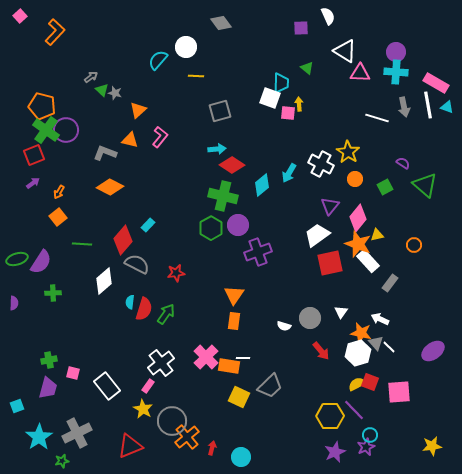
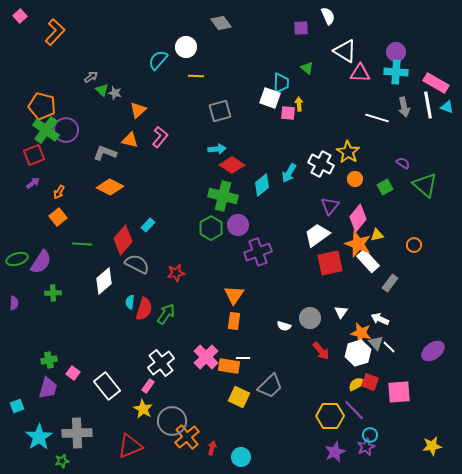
pink square at (73, 373): rotated 24 degrees clockwise
gray cross at (77, 433): rotated 24 degrees clockwise
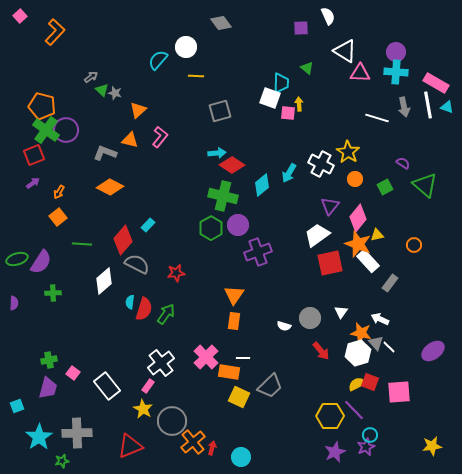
cyan arrow at (217, 149): moved 4 px down
orange rectangle at (229, 366): moved 6 px down
orange cross at (187, 437): moved 6 px right, 5 px down
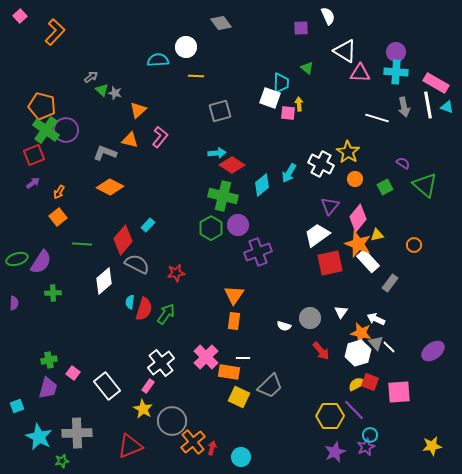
cyan semicircle at (158, 60): rotated 45 degrees clockwise
white arrow at (380, 319): moved 4 px left
cyan star at (39, 437): rotated 12 degrees counterclockwise
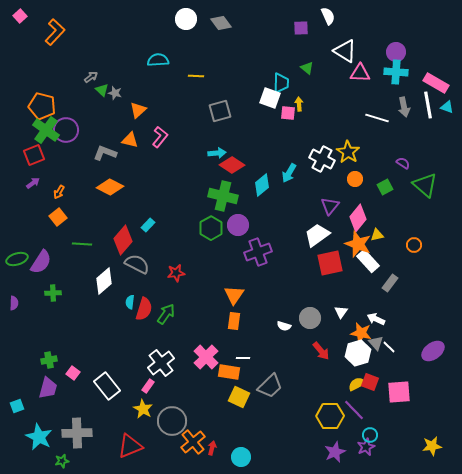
white circle at (186, 47): moved 28 px up
white cross at (321, 164): moved 1 px right, 5 px up
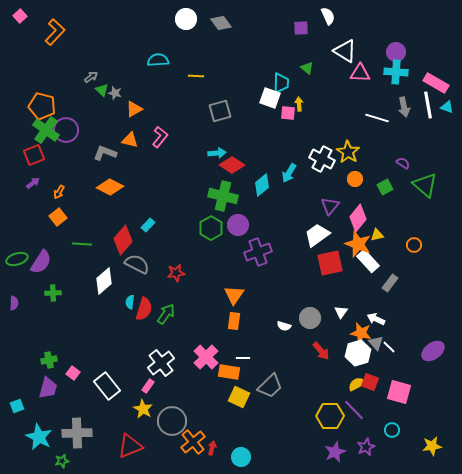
orange triangle at (138, 110): moved 4 px left, 1 px up; rotated 12 degrees clockwise
pink square at (399, 392): rotated 20 degrees clockwise
cyan circle at (370, 435): moved 22 px right, 5 px up
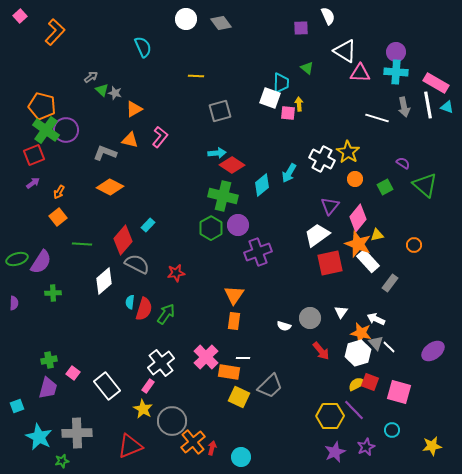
cyan semicircle at (158, 60): moved 15 px left, 13 px up; rotated 70 degrees clockwise
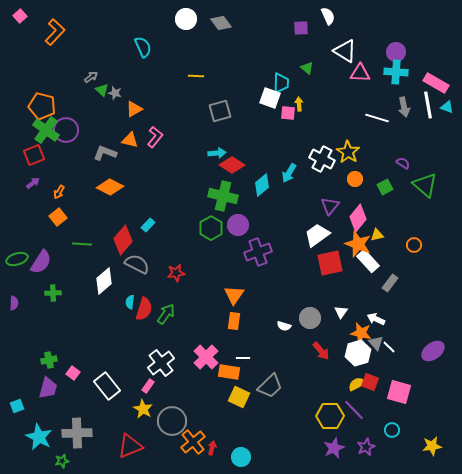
pink L-shape at (160, 137): moved 5 px left
purple star at (335, 452): moved 1 px left, 4 px up
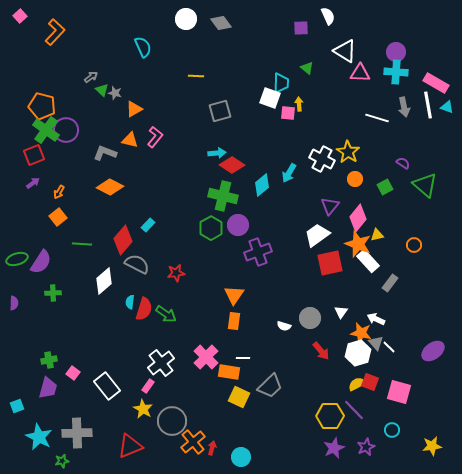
green arrow at (166, 314): rotated 90 degrees clockwise
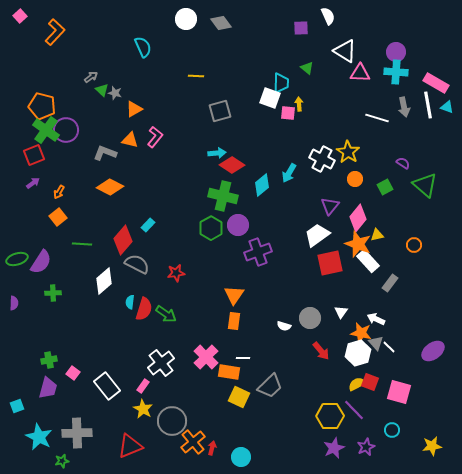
pink rectangle at (148, 386): moved 5 px left
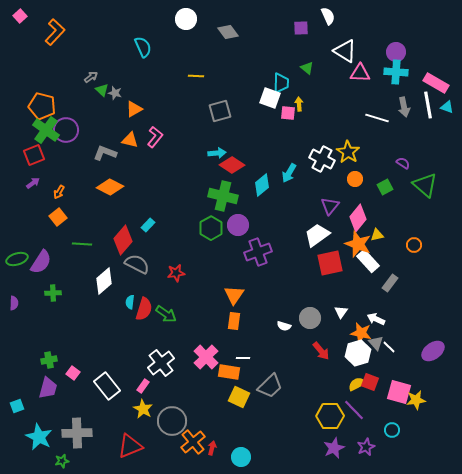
gray diamond at (221, 23): moved 7 px right, 9 px down
yellow star at (432, 446): moved 16 px left, 46 px up
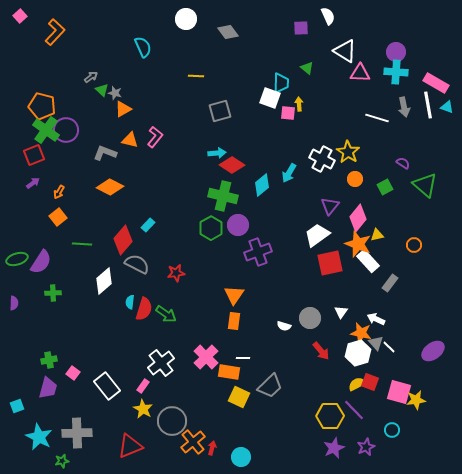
orange triangle at (134, 109): moved 11 px left
